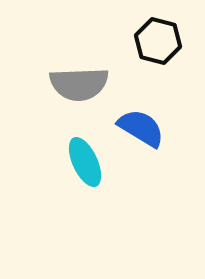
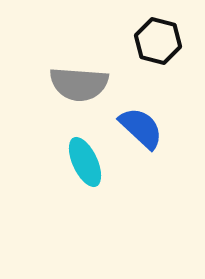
gray semicircle: rotated 6 degrees clockwise
blue semicircle: rotated 12 degrees clockwise
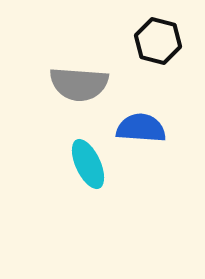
blue semicircle: rotated 39 degrees counterclockwise
cyan ellipse: moved 3 px right, 2 px down
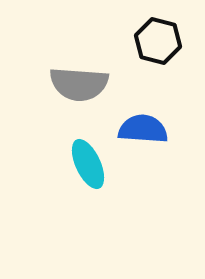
blue semicircle: moved 2 px right, 1 px down
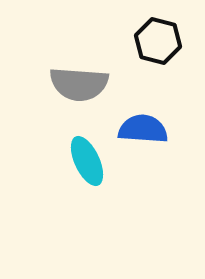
cyan ellipse: moved 1 px left, 3 px up
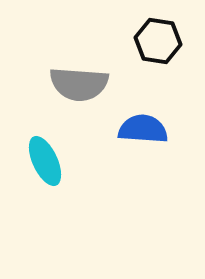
black hexagon: rotated 6 degrees counterclockwise
cyan ellipse: moved 42 px left
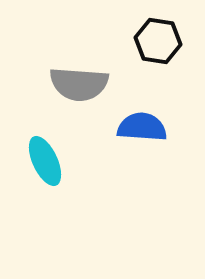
blue semicircle: moved 1 px left, 2 px up
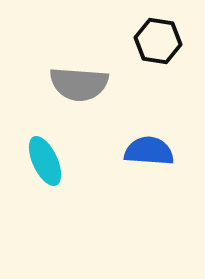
blue semicircle: moved 7 px right, 24 px down
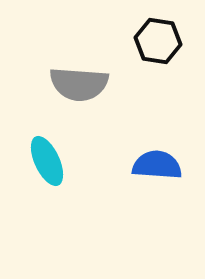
blue semicircle: moved 8 px right, 14 px down
cyan ellipse: moved 2 px right
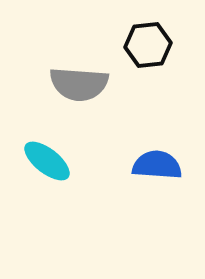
black hexagon: moved 10 px left, 4 px down; rotated 15 degrees counterclockwise
cyan ellipse: rotated 27 degrees counterclockwise
